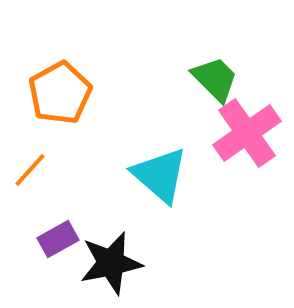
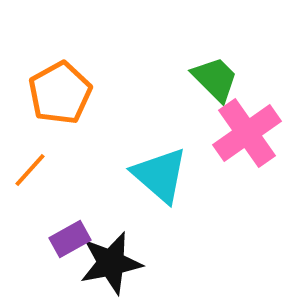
purple rectangle: moved 12 px right
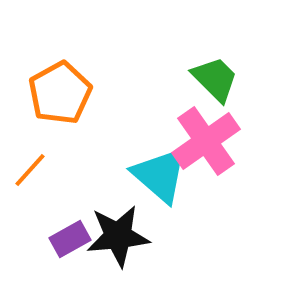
pink cross: moved 41 px left, 8 px down
black star: moved 7 px right, 27 px up; rotated 6 degrees clockwise
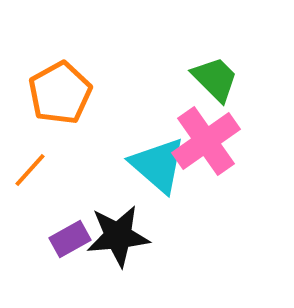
cyan triangle: moved 2 px left, 10 px up
